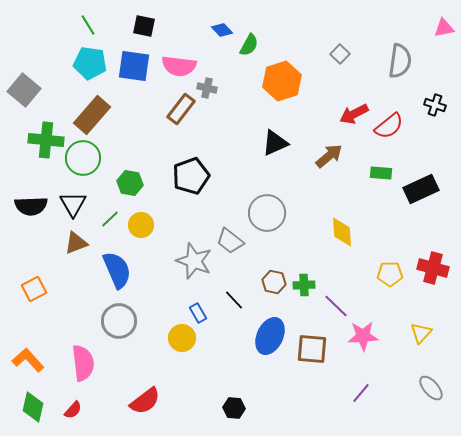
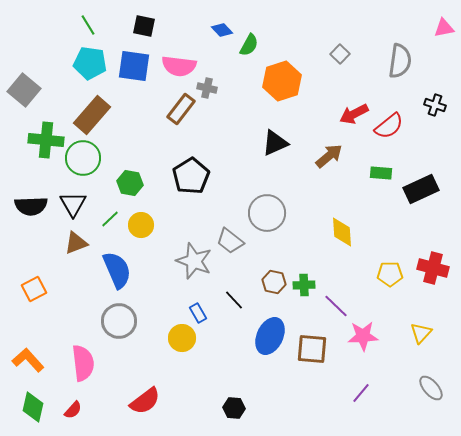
black pentagon at (191, 176): rotated 12 degrees counterclockwise
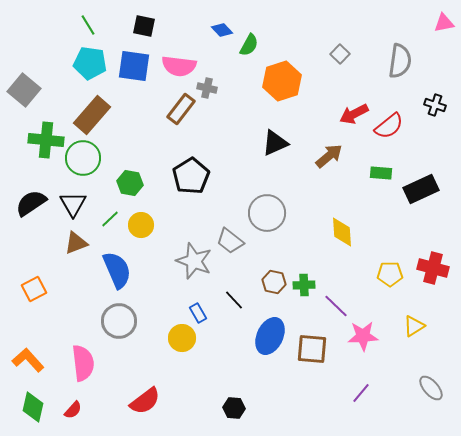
pink triangle at (444, 28): moved 5 px up
black semicircle at (31, 206): moved 3 px up; rotated 148 degrees clockwise
yellow triangle at (421, 333): moved 7 px left, 7 px up; rotated 15 degrees clockwise
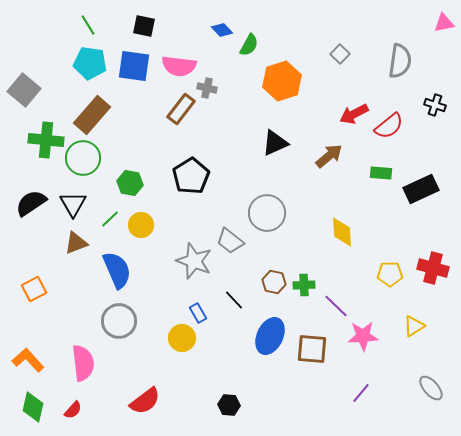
black hexagon at (234, 408): moved 5 px left, 3 px up
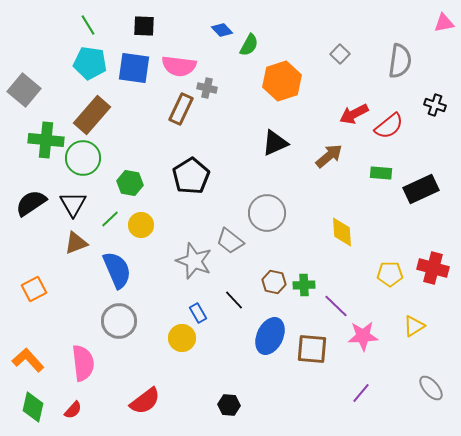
black square at (144, 26): rotated 10 degrees counterclockwise
blue square at (134, 66): moved 2 px down
brown rectangle at (181, 109): rotated 12 degrees counterclockwise
